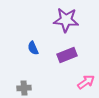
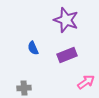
purple star: rotated 15 degrees clockwise
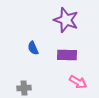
purple rectangle: rotated 24 degrees clockwise
pink arrow: moved 8 px left; rotated 66 degrees clockwise
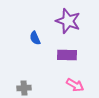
purple star: moved 2 px right, 1 px down
blue semicircle: moved 2 px right, 10 px up
pink arrow: moved 3 px left, 3 px down
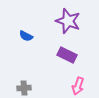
blue semicircle: moved 9 px left, 2 px up; rotated 40 degrees counterclockwise
purple rectangle: rotated 24 degrees clockwise
pink arrow: moved 3 px right, 1 px down; rotated 78 degrees clockwise
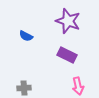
pink arrow: rotated 30 degrees counterclockwise
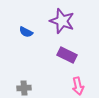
purple star: moved 6 px left
blue semicircle: moved 4 px up
